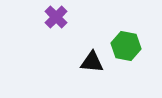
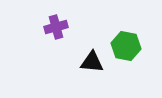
purple cross: moved 10 px down; rotated 30 degrees clockwise
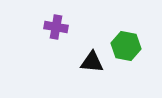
purple cross: rotated 25 degrees clockwise
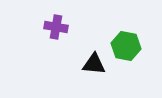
black triangle: moved 2 px right, 2 px down
